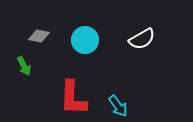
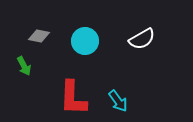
cyan circle: moved 1 px down
cyan arrow: moved 5 px up
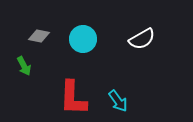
cyan circle: moved 2 px left, 2 px up
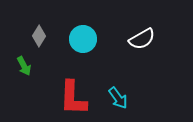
gray diamond: rotated 70 degrees counterclockwise
cyan arrow: moved 3 px up
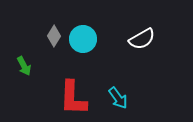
gray diamond: moved 15 px right
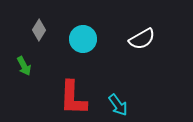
gray diamond: moved 15 px left, 6 px up
cyan arrow: moved 7 px down
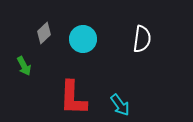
gray diamond: moved 5 px right, 3 px down; rotated 15 degrees clockwise
white semicircle: rotated 52 degrees counterclockwise
cyan arrow: moved 2 px right
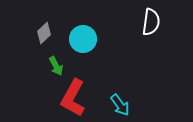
white semicircle: moved 9 px right, 17 px up
green arrow: moved 32 px right
red L-shape: rotated 27 degrees clockwise
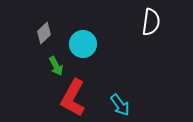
cyan circle: moved 5 px down
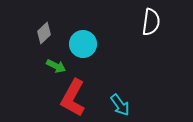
green arrow: rotated 36 degrees counterclockwise
